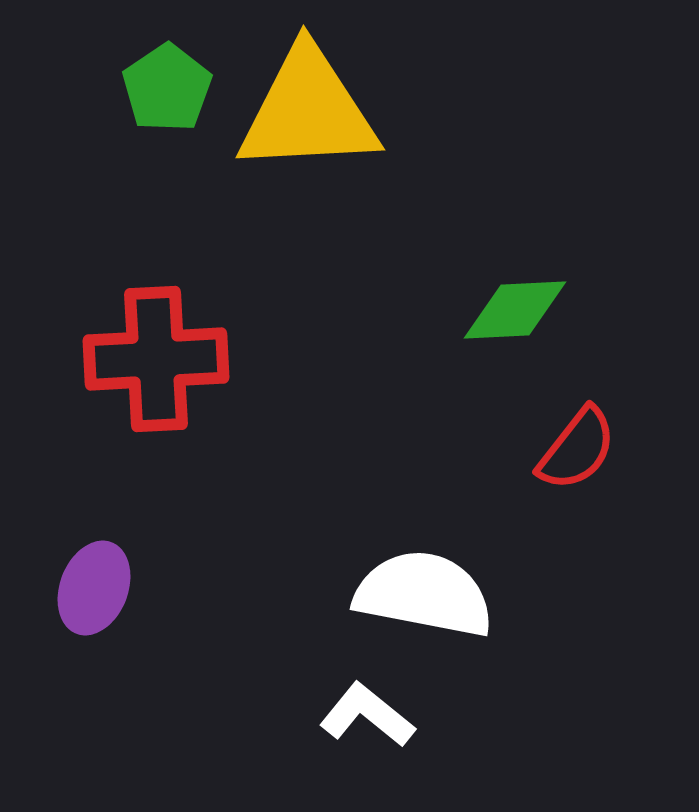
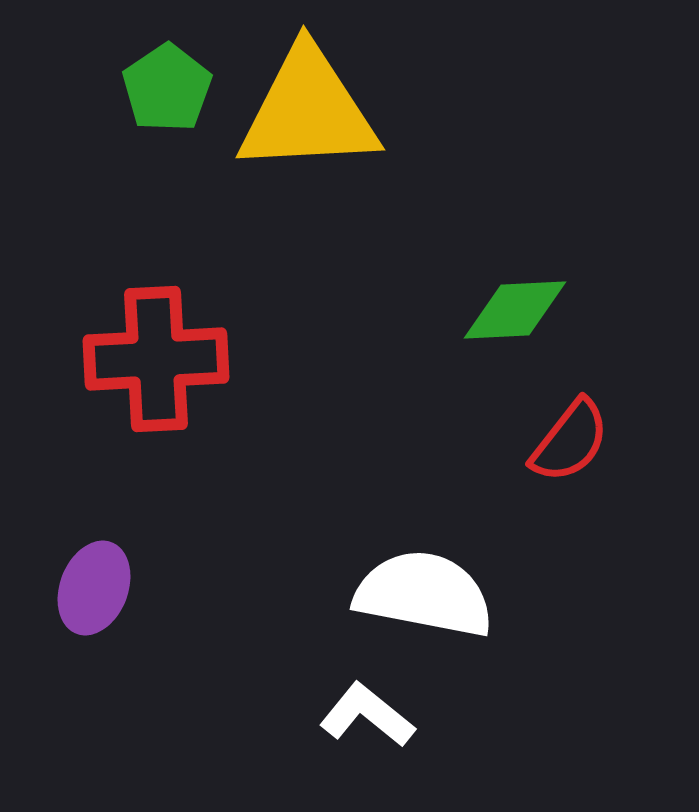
red semicircle: moved 7 px left, 8 px up
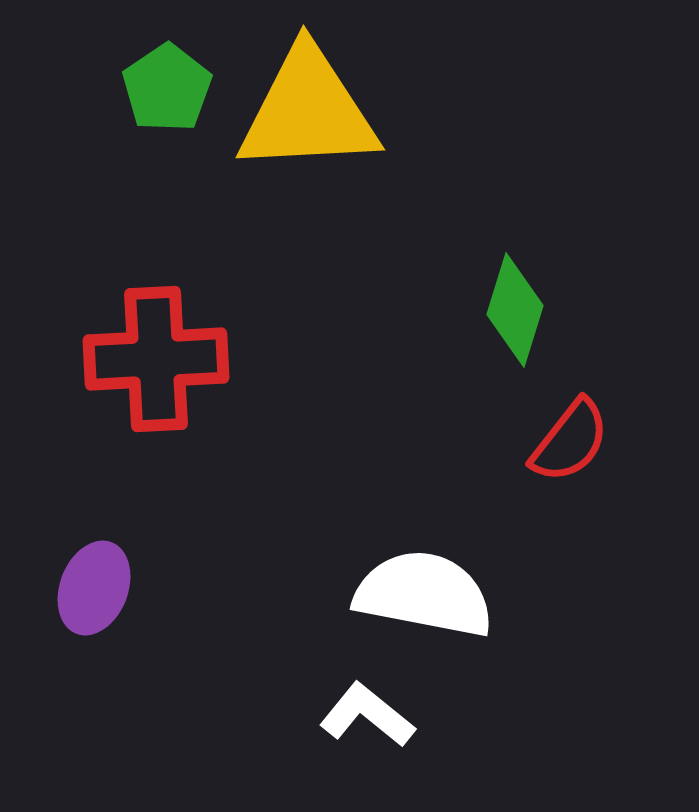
green diamond: rotated 70 degrees counterclockwise
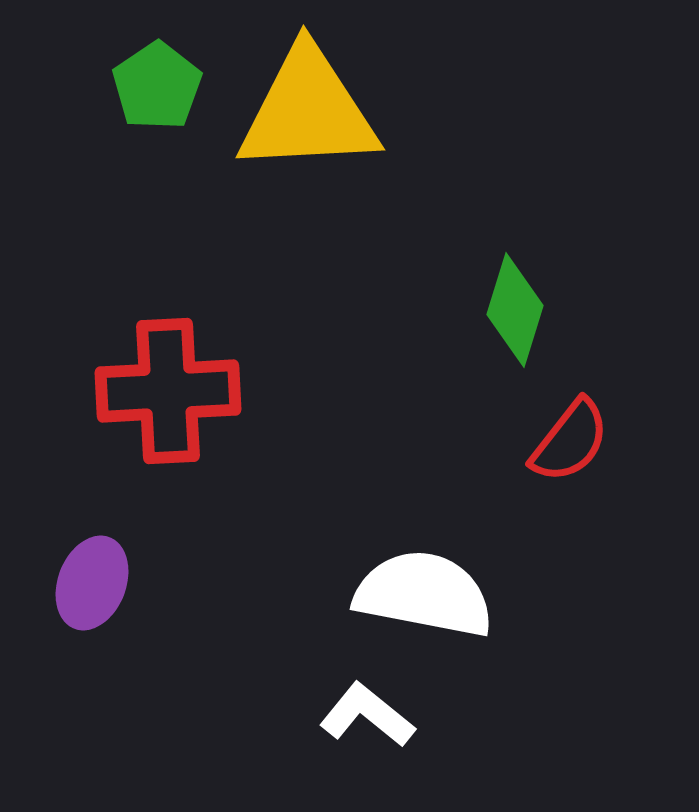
green pentagon: moved 10 px left, 2 px up
red cross: moved 12 px right, 32 px down
purple ellipse: moved 2 px left, 5 px up
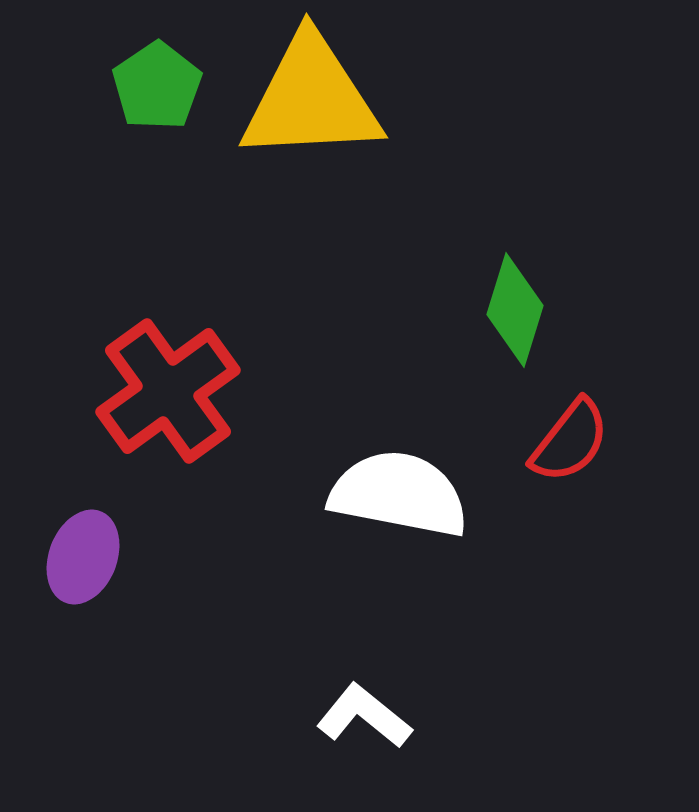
yellow triangle: moved 3 px right, 12 px up
red cross: rotated 33 degrees counterclockwise
purple ellipse: moved 9 px left, 26 px up
white semicircle: moved 25 px left, 100 px up
white L-shape: moved 3 px left, 1 px down
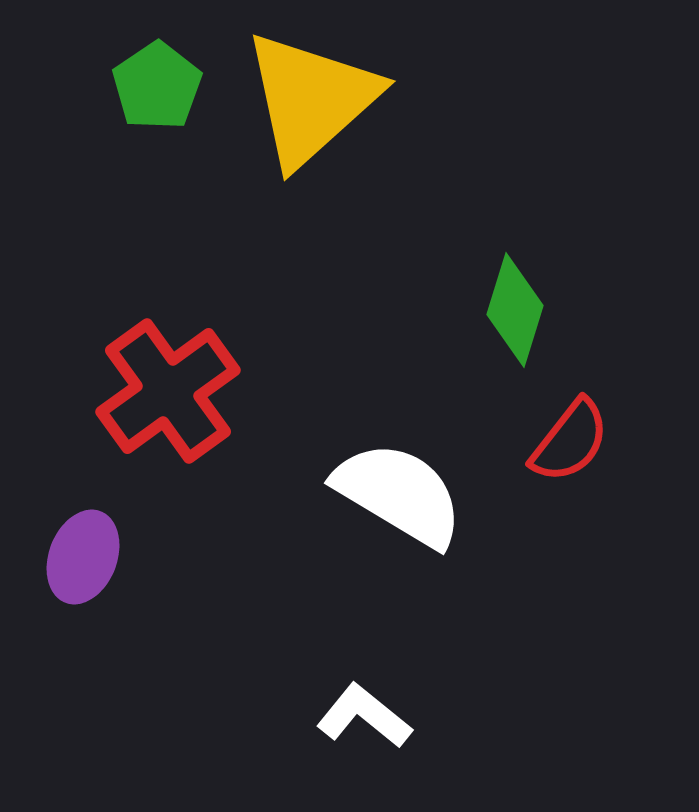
yellow triangle: rotated 39 degrees counterclockwise
white semicircle: rotated 20 degrees clockwise
